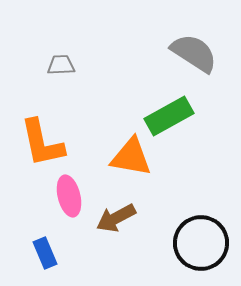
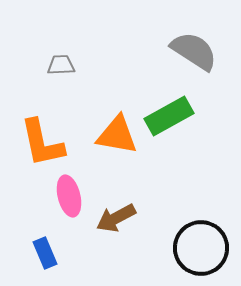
gray semicircle: moved 2 px up
orange triangle: moved 14 px left, 22 px up
black circle: moved 5 px down
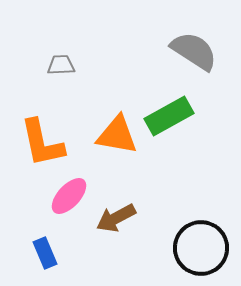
pink ellipse: rotated 57 degrees clockwise
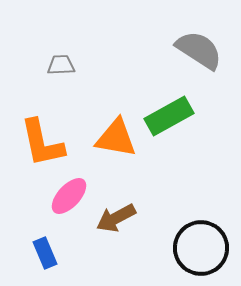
gray semicircle: moved 5 px right, 1 px up
orange triangle: moved 1 px left, 3 px down
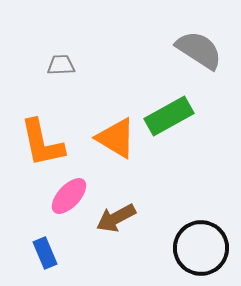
orange triangle: rotated 21 degrees clockwise
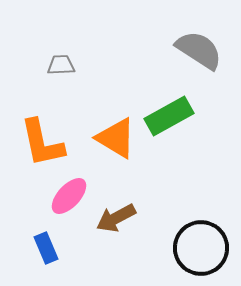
blue rectangle: moved 1 px right, 5 px up
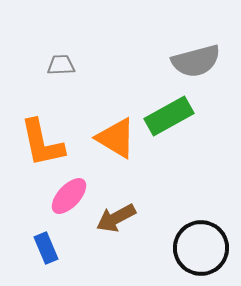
gray semicircle: moved 3 px left, 11 px down; rotated 132 degrees clockwise
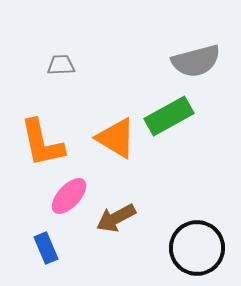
black circle: moved 4 px left
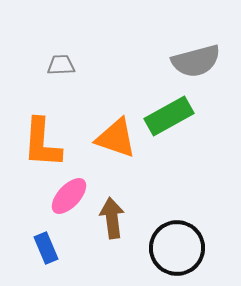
orange triangle: rotated 12 degrees counterclockwise
orange L-shape: rotated 16 degrees clockwise
brown arrow: moved 4 px left; rotated 111 degrees clockwise
black circle: moved 20 px left
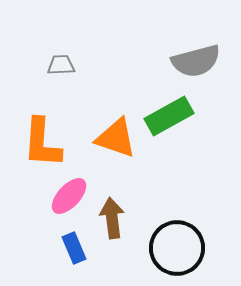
blue rectangle: moved 28 px right
